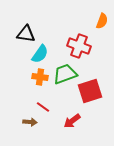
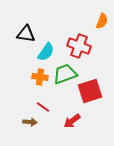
cyan semicircle: moved 6 px right, 2 px up
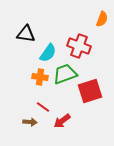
orange semicircle: moved 2 px up
cyan semicircle: moved 2 px right, 1 px down
red arrow: moved 10 px left
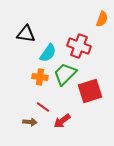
green trapezoid: rotated 25 degrees counterclockwise
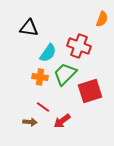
black triangle: moved 3 px right, 6 px up
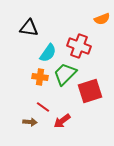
orange semicircle: rotated 49 degrees clockwise
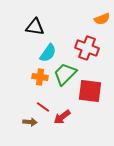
black triangle: moved 6 px right, 1 px up
red cross: moved 8 px right, 2 px down
red square: rotated 25 degrees clockwise
red arrow: moved 4 px up
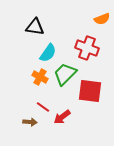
orange cross: rotated 21 degrees clockwise
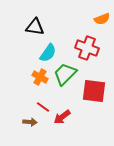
red square: moved 4 px right
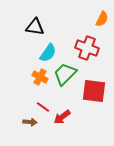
orange semicircle: rotated 42 degrees counterclockwise
